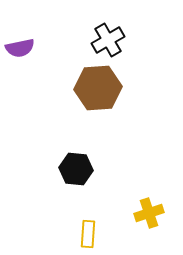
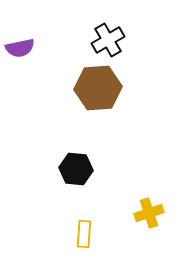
yellow rectangle: moved 4 px left
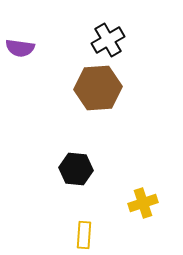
purple semicircle: rotated 20 degrees clockwise
yellow cross: moved 6 px left, 10 px up
yellow rectangle: moved 1 px down
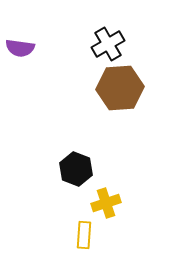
black cross: moved 4 px down
brown hexagon: moved 22 px right
black hexagon: rotated 16 degrees clockwise
yellow cross: moved 37 px left
